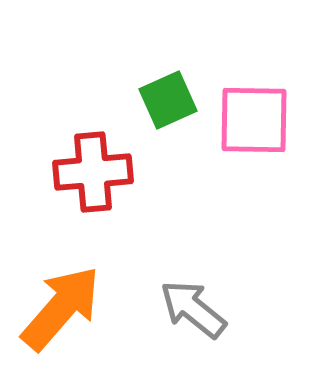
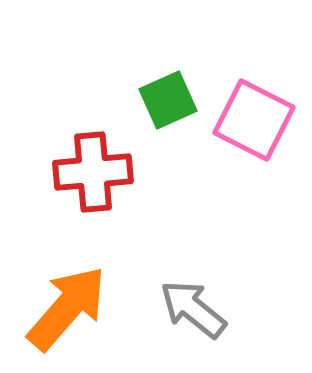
pink square: rotated 26 degrees clockwise
orange arrow: moved 6 px right
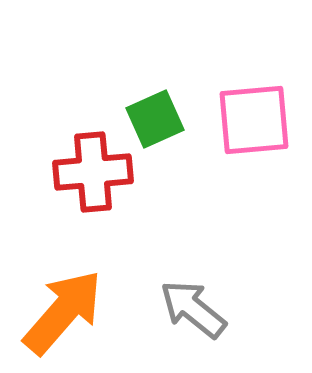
green square: moved 13 px left, 19 px down
pink square: rotated 32 degrees counterclockwise
orange arrow: moved 4 px left, 4 px down
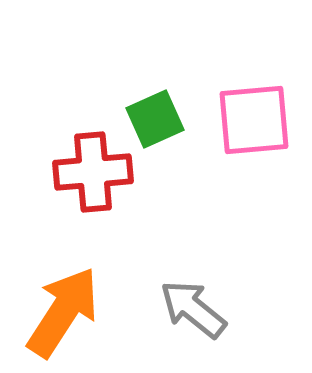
orange arrow: rotated 8 degrees counterclockwise
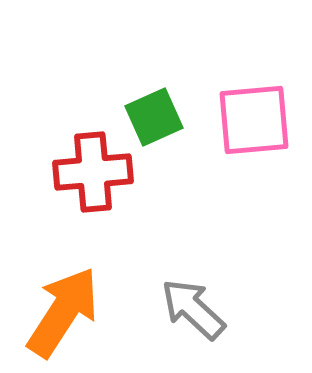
green square: moved 1 px left, 2 px up
gray arrow: rotated 4 degrees clockwise
